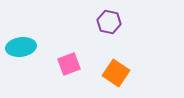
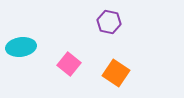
pink square: rotated 30 degrees counterclockwise
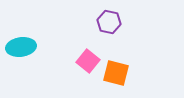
pink square: moved 19 px right, 3 px up
orange square: rotated 20 degrees counterclockwise
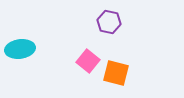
cyan ellipse: moved 1 px left, 2 px down
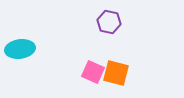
pink square: moved 5 px right, 11 px down; rotated 15 degrees counterclockwise
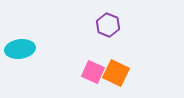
purple hexagon: moved 1 px left, 3 px down; rotated 10 degrees clockwise
orange square: rotated 12 degrees clockwise
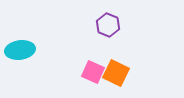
cyan ellipse: moved 1 px down
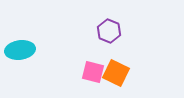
purple hexagon: moved 1 px right, 6 px down
pink square: rotated 10 degrees counterclockwise
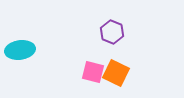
purple hexagon: moved 3 px right, 1 px down
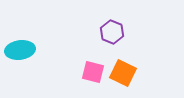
orange square: moved 7 px right
